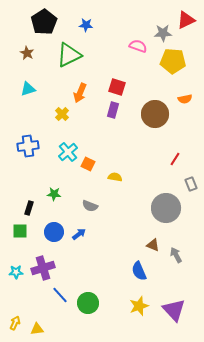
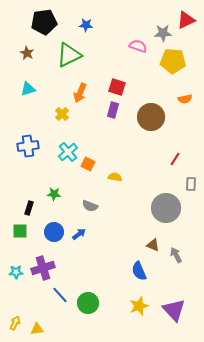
black pentagon: rotated 25 degrees clockwise
brown circle: moved 4 px left, 3 px down
gray rectangle: rotated 24 degrees clockwise
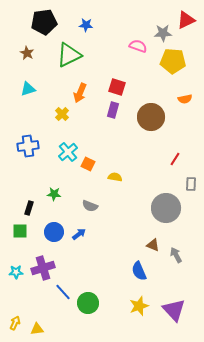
blue line: moved 3 px right, 3 px up
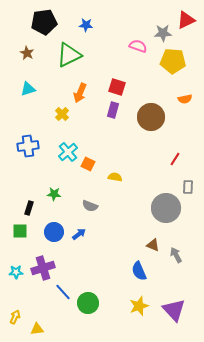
gray rectangle: moved 3 px left, 3 px down
yellow arrow: moved 6 px up
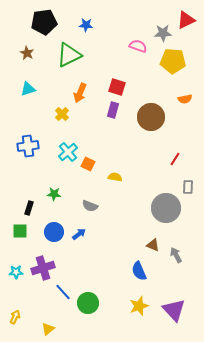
yellow triangle: moved 11 px right; rotated 32 degrees counterclockwise
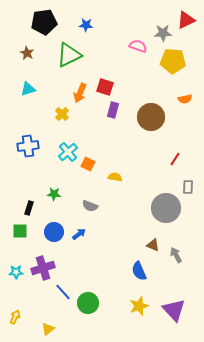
red square: moved 12 px left
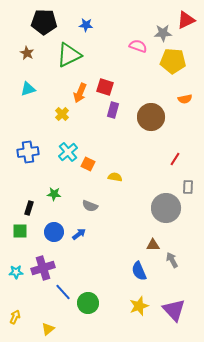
black pentagon: rotated 10 degrees clockwise
blue cross: moved 6 px down
brown triangle: rotated 24 degrees counterclockwise
gray arrow: moved 4 px left, 5 px down
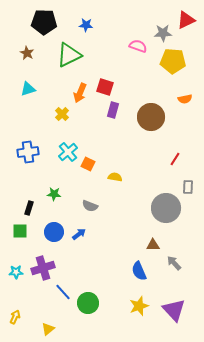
gray arrow: moved 2 px right, 3 px down; rotated 14 degrees counterclockwise
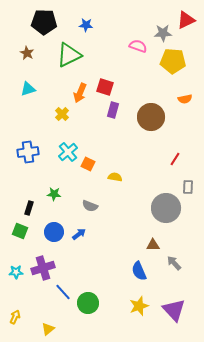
green square: rotated 21 degrees clockwise
